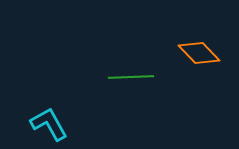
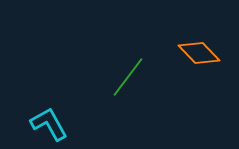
green line: moved 3 px left; rotated 51 degrees counterclockwise
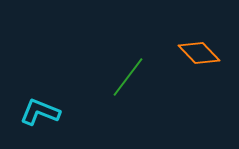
cyan L-shape: moved 9 px left, 12 px up; rotated 39 degrees counterclockwise
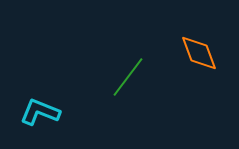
orange diamond: rotated 24 degrees clockwise
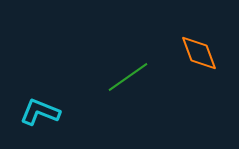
green line: rotated 18 degrees clockwise
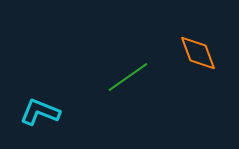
orange diamond: moved 1 px left
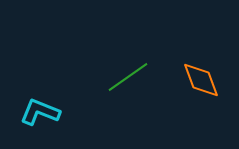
orange diamond: moved 3 px right, 27 px down
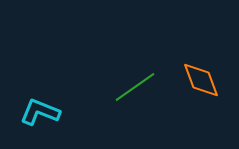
green line: moved 7 px right, 10 px down
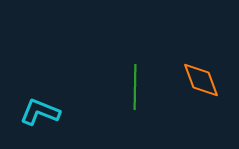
green line: rotated 54 degrees counterclockwise
